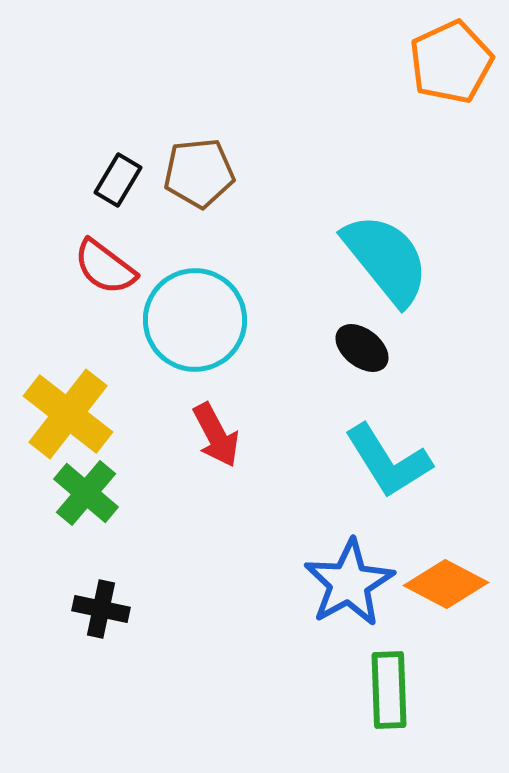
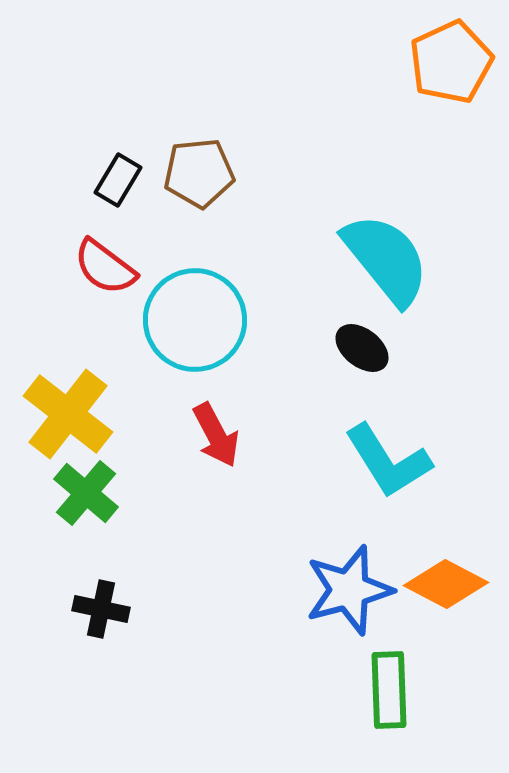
blue star: moved 7 px down; rotated 14 degrees clockwise
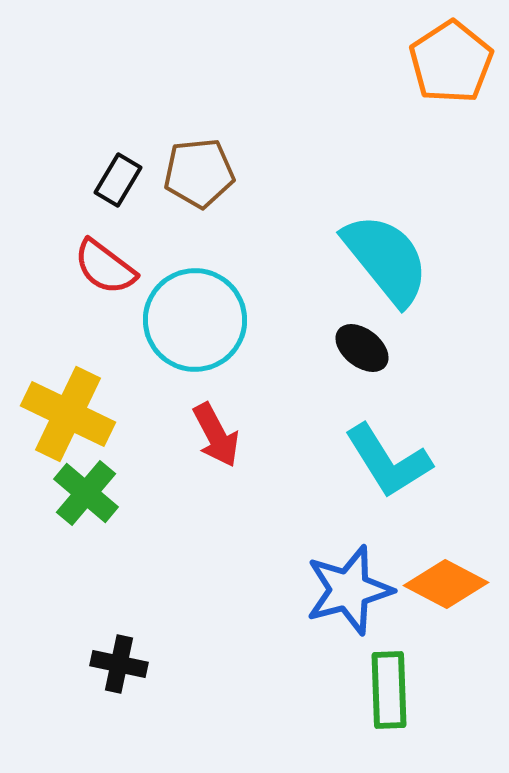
orange pentagon: rotated 8 degrees counterclockwise
yellow cross: rotated 12 degrees counterclockwise
black cross: moved 18 px right, 55 px down
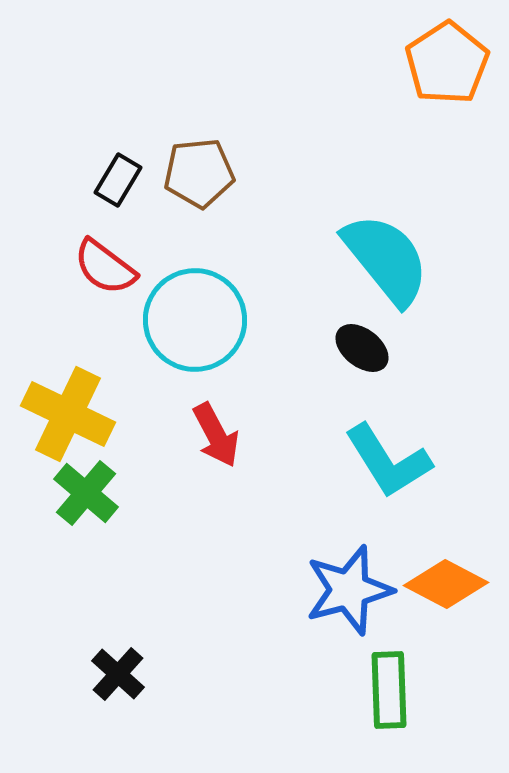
orange pentagon: moved 4 px left, 1 px down
black cross: moved 1 px left, 10 px down; rotated 30 degrees clockwise
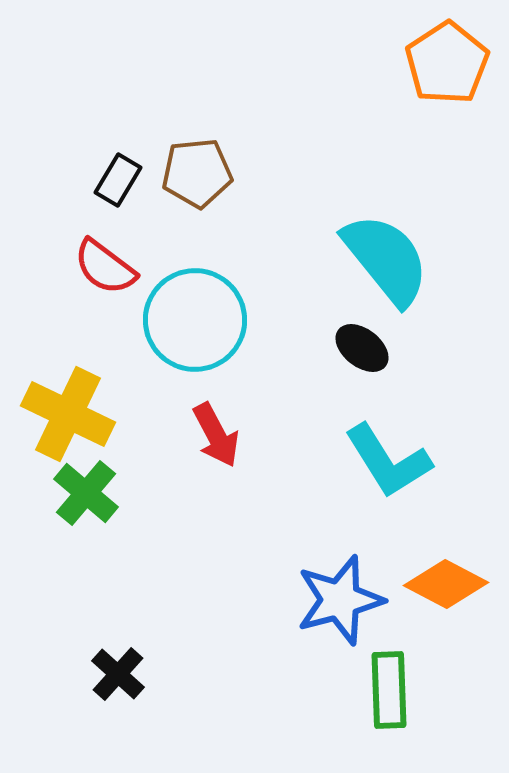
brown pentagon: moved 2 px left
blue star: moved 9 px left, 10 px down
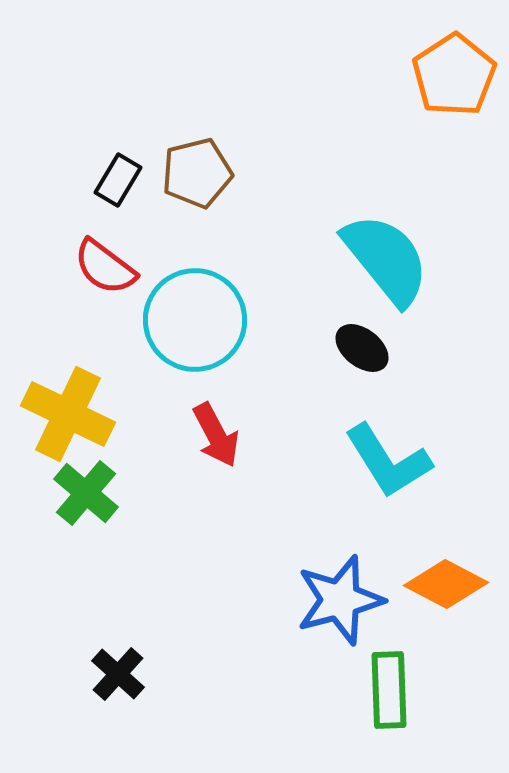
orange pentagon: moved 7 px right, 12 px down
brown pentagon: rotated 8 degrees counterclockwise
